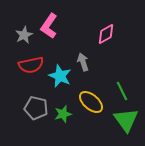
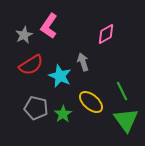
red semicircle: rotated 20 degrees counterclockwise
green star: rotated 18 degrees counterclockwise
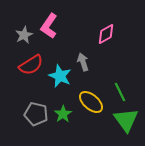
green line: moved 2 px left, 1 px down
gray pentagon: moved 6 px down
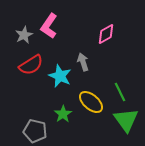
gray pentagon: moved 1 px left, 17 px down
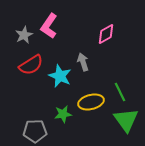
yellow ellipse: rotated 55 degrees counterclockwise
green star: rotated 24 degrees clockwise
gray pentagon: rotated 15 degrees counterclockwise
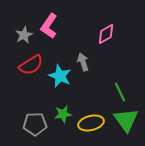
yellow ellipse: moved 21 px down
gray pentagon: moved 7 px up
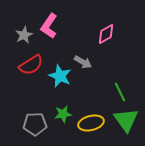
gray arrow: rotated 138 degrees clockwise
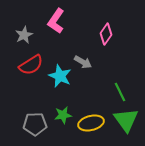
pink L-shape: moved 7 px right, 5 px up
pink diamond: rotated 25 degrees counterclockwise
green star: moved 1 px down
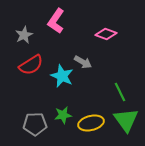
pink diamond: rotated 75 degrees clockwise
cyan star: moved 2 px right
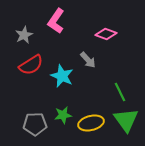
gray arrow: moved 5 px right, 2 px up; rotated 18 degrees clockwise
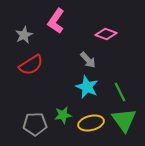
cyan star: moved 25 px right, 11 px down
green triangle: moved 2 px left
